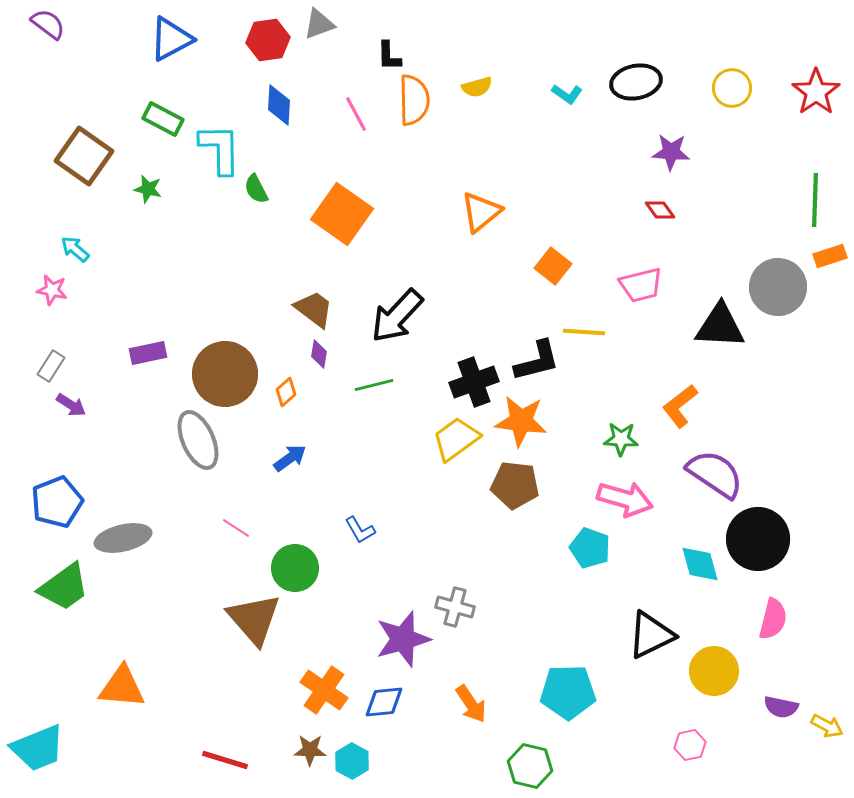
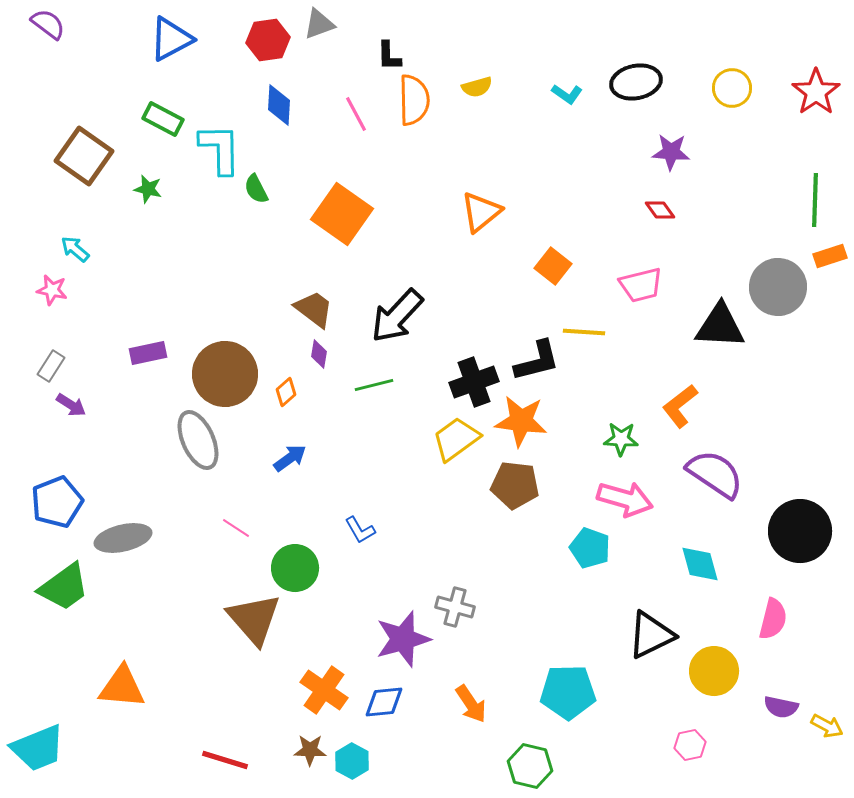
black circle at (758, 539): moved 42 px right, 8 px up
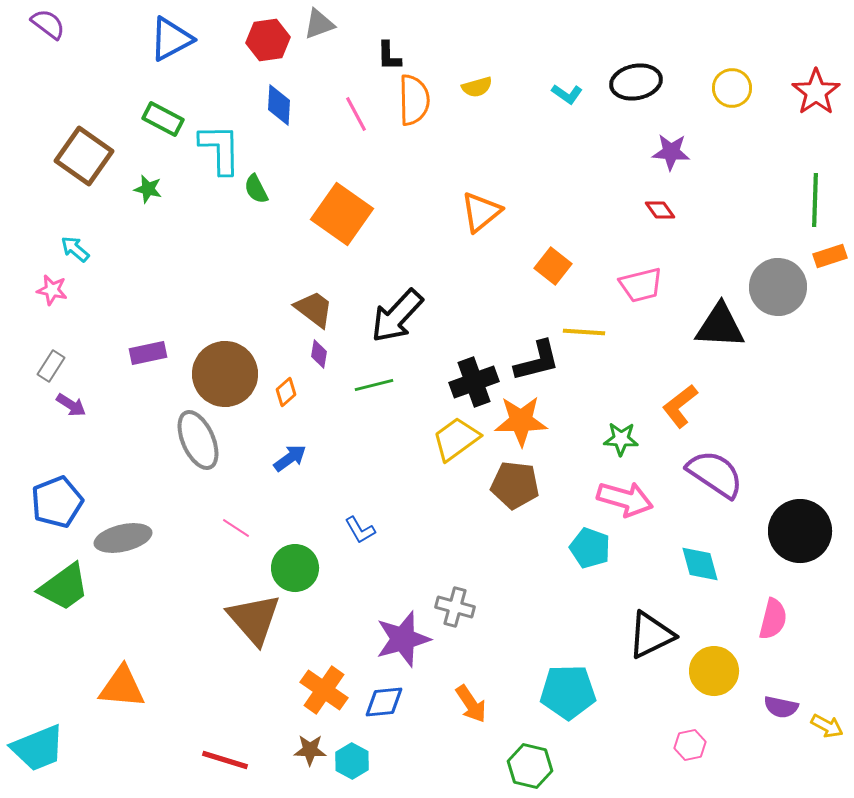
orange star at (521, 421): rotated 8 degrees counterclockwise
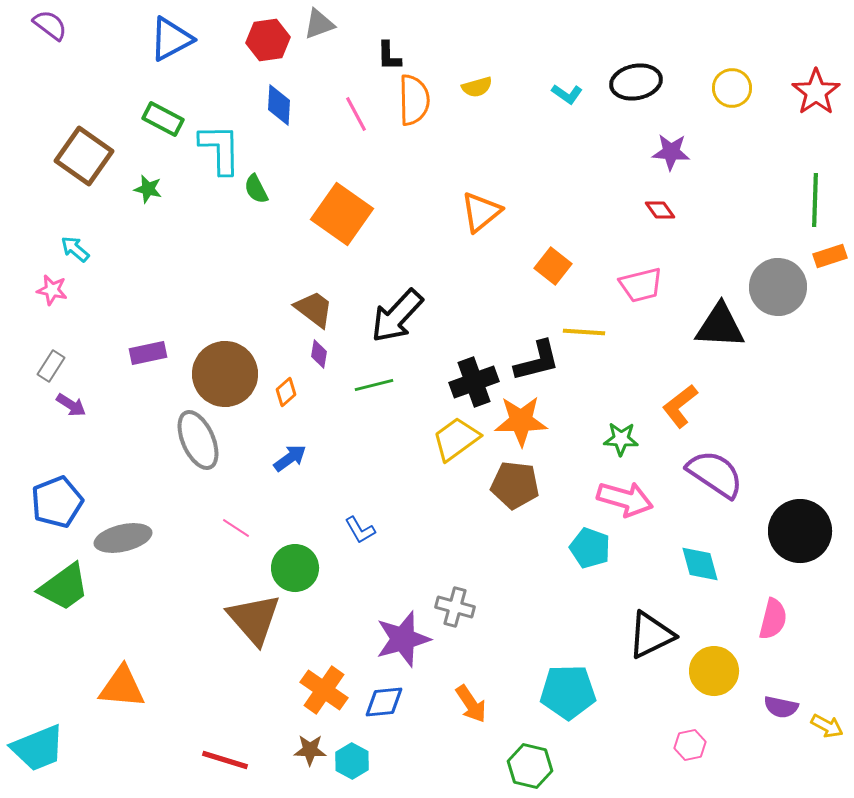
purple semicircle at (48, 24): moved 2 px right, 1 px down
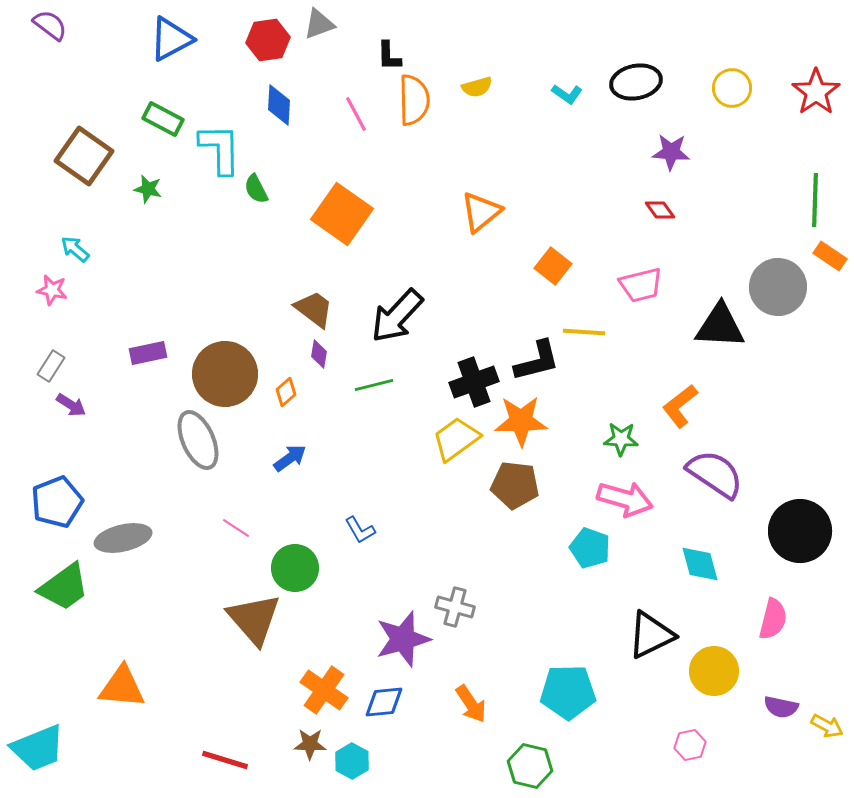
orange rectangle at (830, 256): rotated 52 degrees clockwise
brown star at (310, 750): moved 6 px up
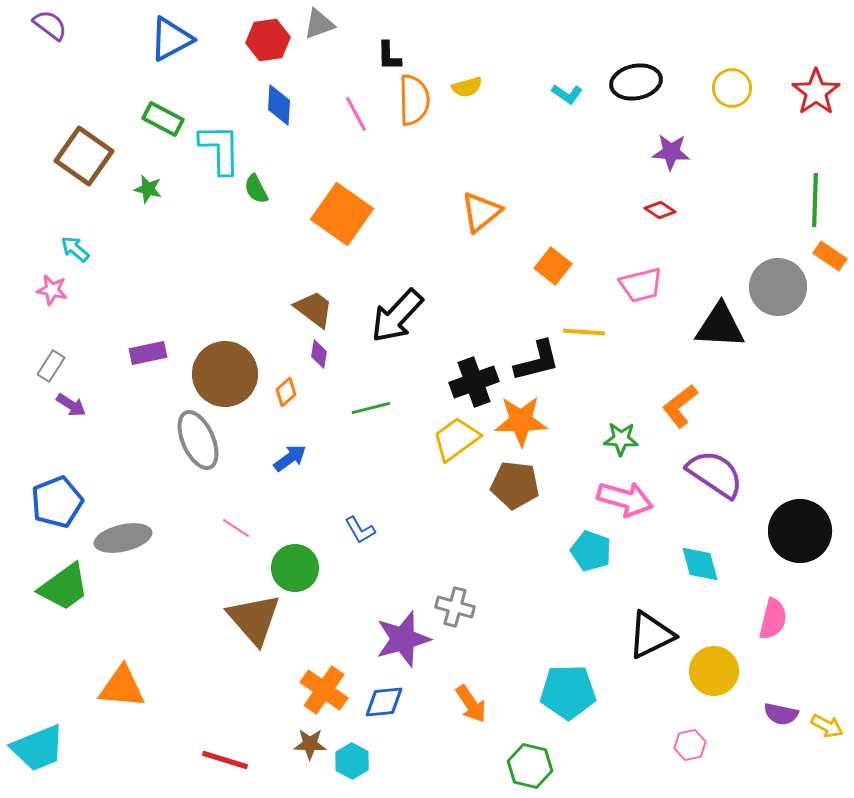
yellow semicircle at (477, 87): moved 10 px left
red diamond at (660, 210): rotated 20 degrees counterclockwise
green line at (374, 385): moved 3 px left, 23 px down
cyan pentagon at (590, 548): moved 1 px right, 3 px down
purple semicircle at (781, 707): moved 7 px down
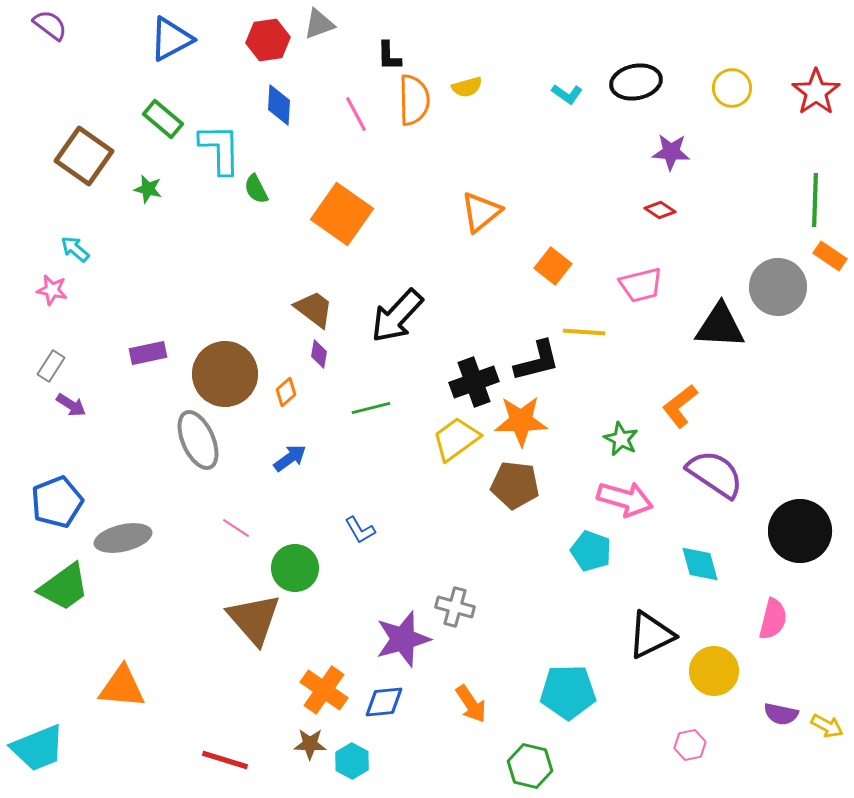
green rectangle at (163, 119): rotated 12 degrees clockwise
green star at (621, 439): rotated 24 degrees clockwise
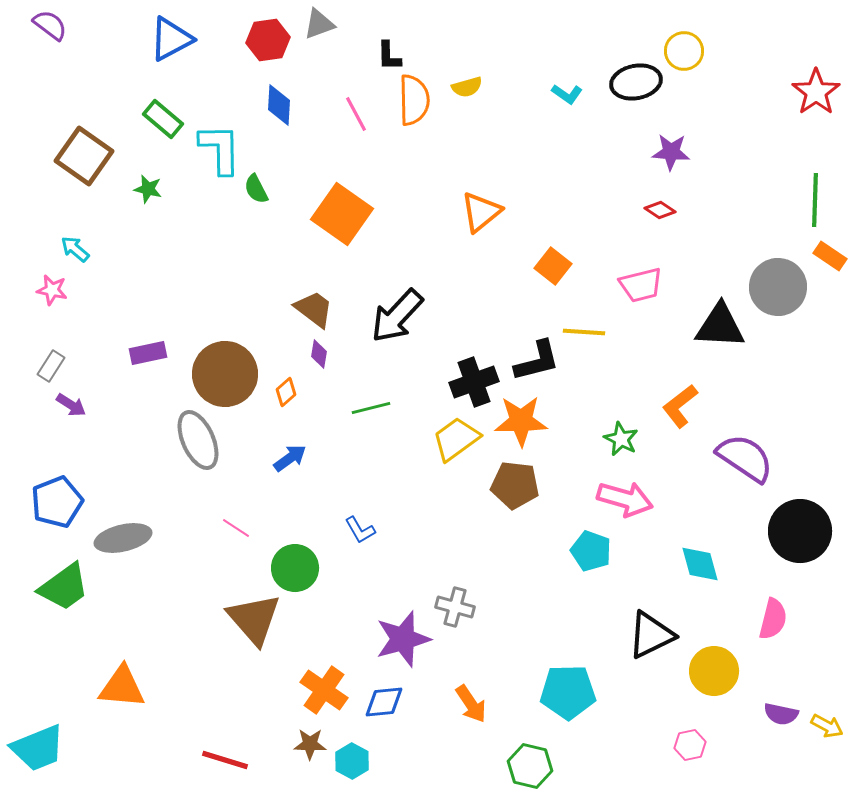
yellow circle at (732, 88): moved 48 px left, 37 px up
purple semicircle at (715, 474): moved 30 px right, 16 px up
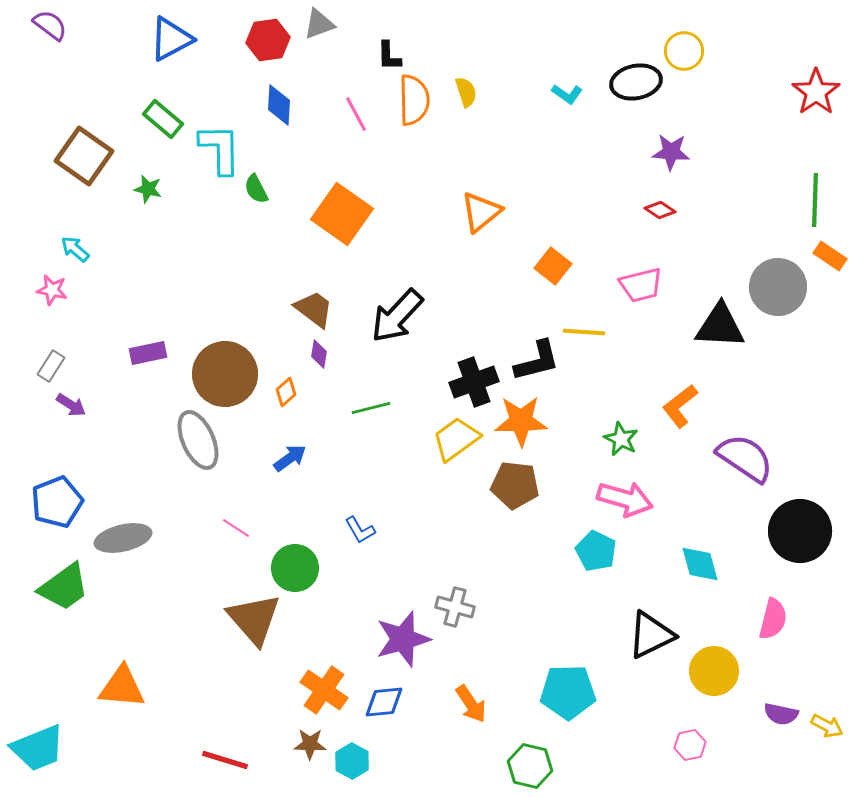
yellow semicircle at (467, 87): moved 1 px left, 5 px down; rotated 92 degrees counterclockwise
cyan pentagon at (591, 551): moved 5 px right; rotated 6 degrees clockwise
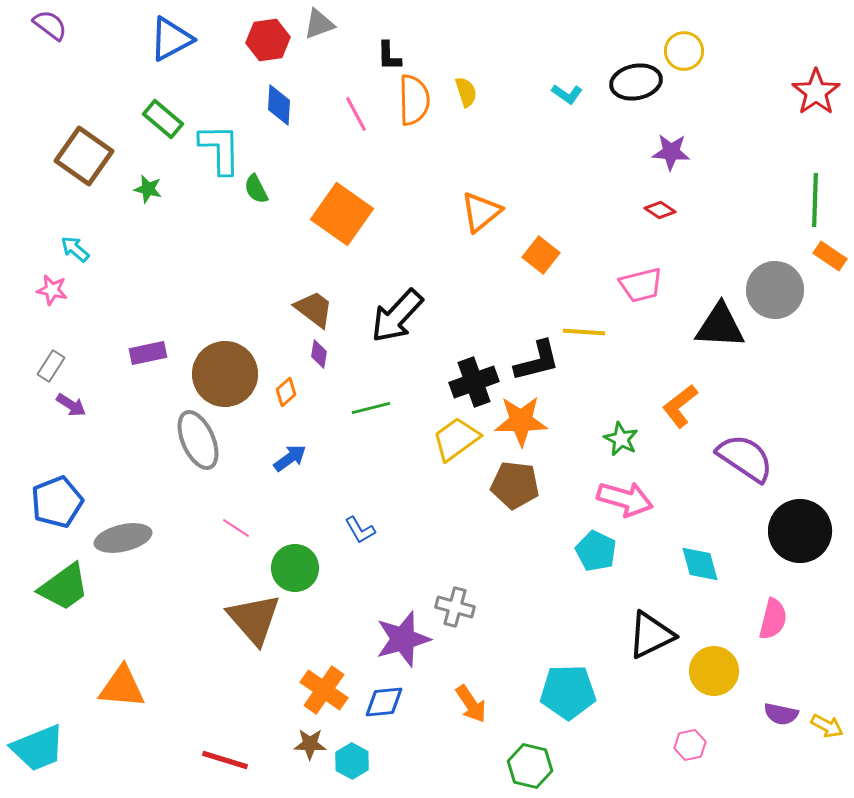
orange square at (553, 266): moved 12 px left, 11 px up
gray circle at (778, 287): moved 3 px left, 3 px down
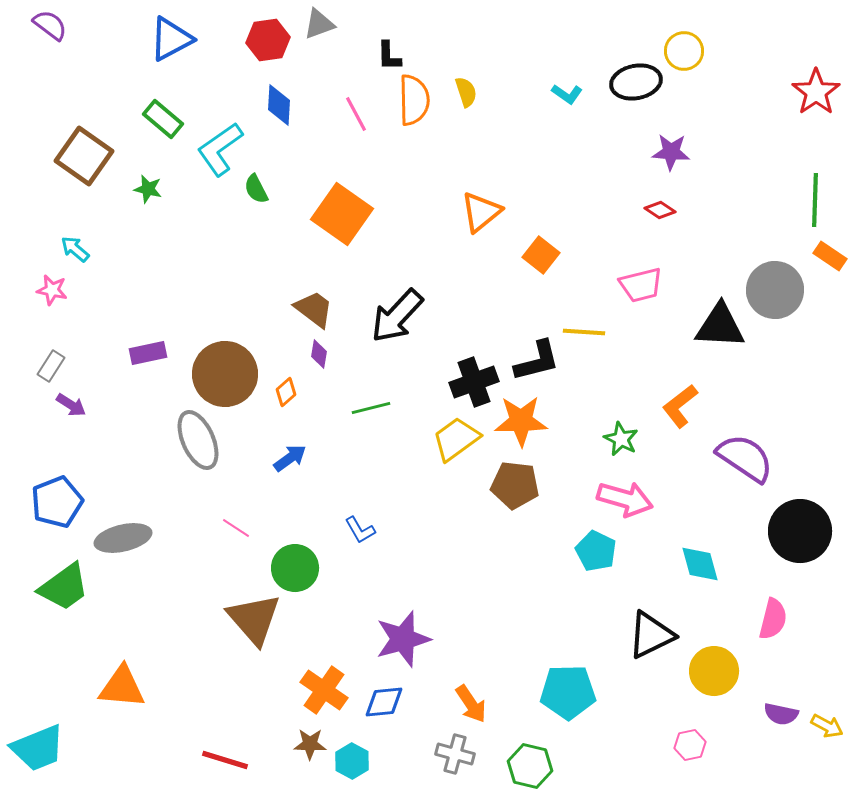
cyan L-shape at (220, 149): rotated 124 degrees counterclockwise
gray cross at (455, 607): moved 147 px down
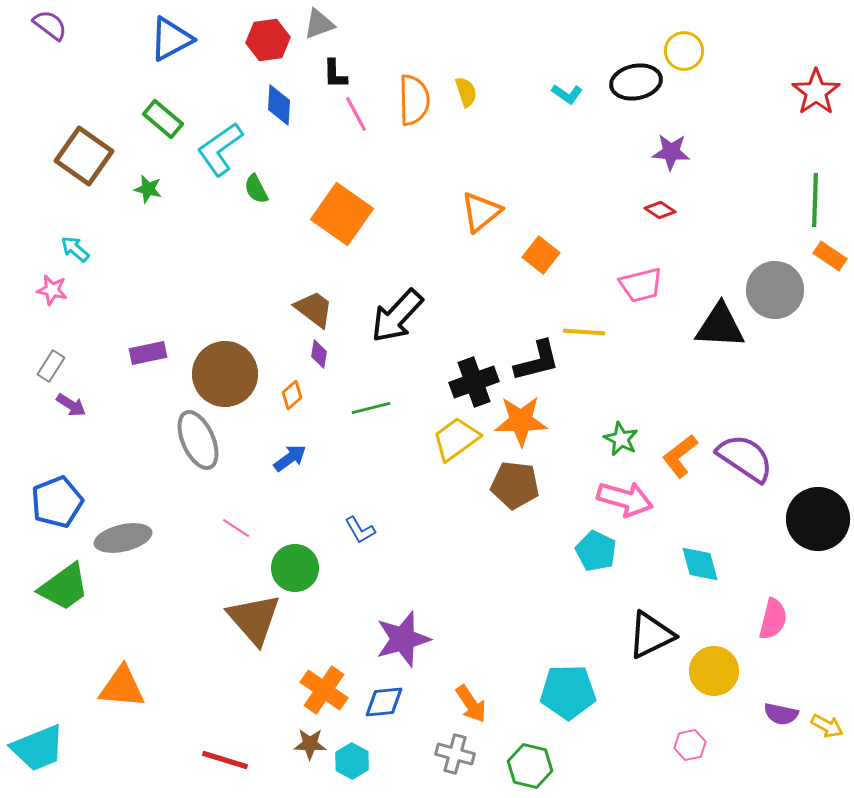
black L-shape at (389, 56): moved 54 px left, 18 px down
orange diamond at (286, 392): moved 6 px right, 3 px down
orange L-shape at (680, 406): moved 50 px down
black circle at (800, 531): moved 18 px right, 12 px up
